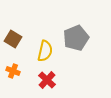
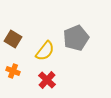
yellow semicircle: rotated 25 degrees clockwise
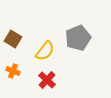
gray pentagon: moved 2 px right
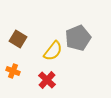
brown square: moved 5 px right
yellow semicircle: moved 8 px right
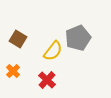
orange cross: rotated 24 degrees clockwise
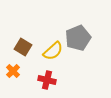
brown square: moved 5 px right, 8 px down
yellow semicircle: rotated 10 degrees clockwise
red cross: rotated 30 degrees counterclockwise
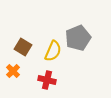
yellow semicircle: rotated 25 degrees counterclockwise
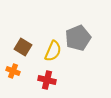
orange cross: rotated 24 degrees counterclockwise
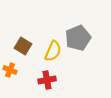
brown square: moved 1 px up
orange cross: moved 3 px left, 1 px up
red cross: rotated 24 degrees counterclockwise
